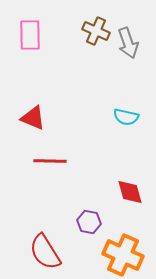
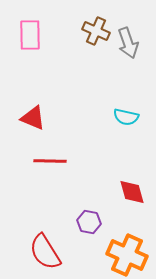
red diamond: moved 2 px right
orange cross: moved 4 px right
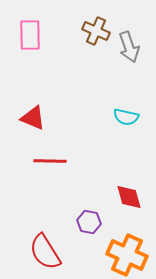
gray arrow: moved 1 px right, 4 px down
red diamond: moved 3 px left, 5 px down
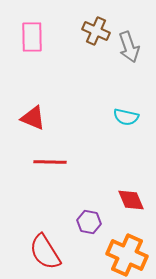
pink rectangle: moved 2 px right, 2 px down
red line: moved 1 px down
red diamond: moved 2 px right, 3 px down; rotated 8 degrees counterclockwise
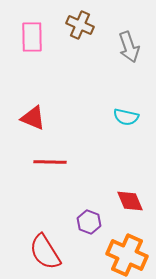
brown cross: moved 16 px left, 6 px up
red diamond: moved 1 px left, 1 px down
purple hexagon: rotated 10 degrees clockwise
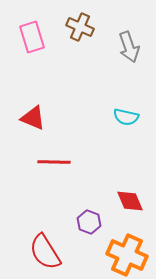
brown cross: moved 2 px down
pink rectangle: rotated 16 degrees counterclockwise
red line: moved 4 px right
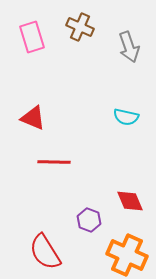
purple hexagon: moved 2 px up
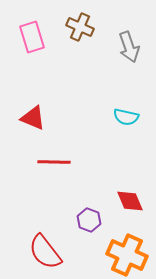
red semicircle: rotated 6 degrees counterclockwise
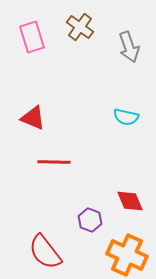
brown cross: rotated 12 degrees clockwise
purple hexagon: moved 1 px right
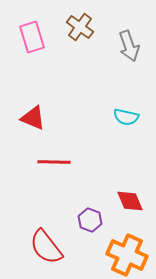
gray arrow: moved 1 px up
red semicircle: moved 1 px right, 5 px up
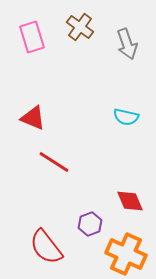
gray arrow: moved 2 px left, 2 px up
red line: rotated 32 degrees clockwise
purple hexagon: moved 4 px down; rotated 20 degrees clockwise
orange cross: moved 1 px left, 1 px up
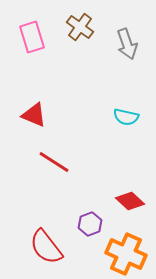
red triangle: moved 1 px right, 3 px up
red diamond: rotated 24 degrees counterclockwise
